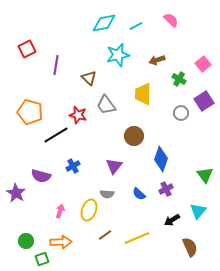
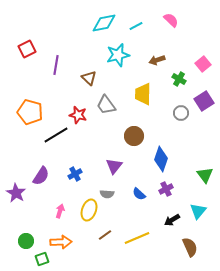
blue cross: moved 2 px right, 8 px down
purple semicircle: rotated 72 degrees counterclockwise
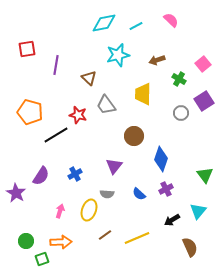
red square: rotated 18 degrees clockwise
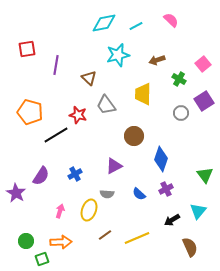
purple triangle: rotated 24 degrees clockwise
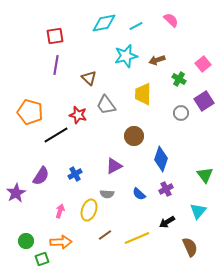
red square: moved 28 px right, 13 px up
cyan star: moved 8 px right, 1 px down
purple star: rotated 12 degrees clockwise
black arrow: moved 5 px left, 2 px down
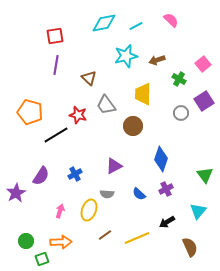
brown circle: moved 1 px left, 10 px up
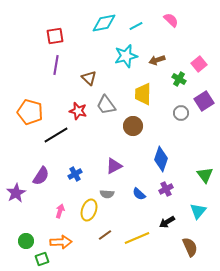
pink square: moved 4 px left
red star: moved 4 px up
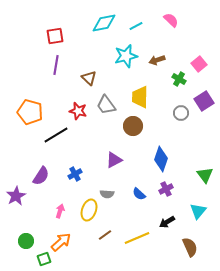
yellow trapezoid: moved 3 px left, 3 px down
purple triangle: moved 6 px up
purple star: moved 3 px down
orange arrow: rotated 40 degrees counterclockwise
green square: moved 2 px right
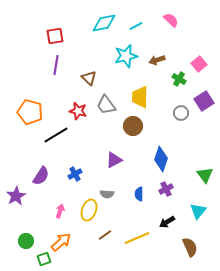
blue semicircle: rotated 48 degrees clockwise
